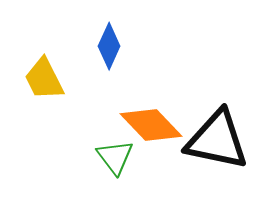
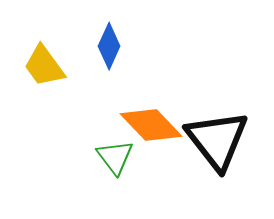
yellow trapezoid: moved 13 px up; rotated 9 degrees counterclockwise
black triangle: rotated 40 degrees clockwise
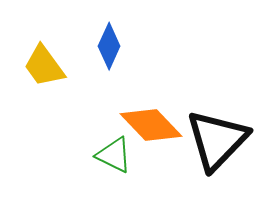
black triangle: rotated 22 degrees clockwise
green triangle: moved 1 px left, 2 px up; rotated 27 degrees counterclockwise
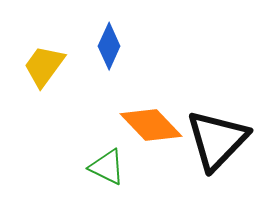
yellow trapezoid: rotated 72 degrees clockwise
green triangle: moved 7 px left, 12 px down
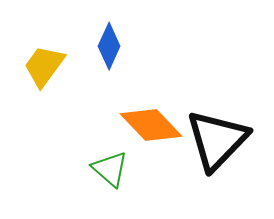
green triangle: moved 3 px right, 2 px down; rotated 15 degrees clockwise
